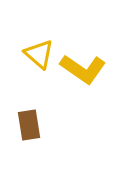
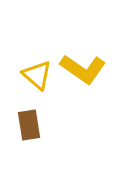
yellow triangle: moved 2 px left, 21 px down
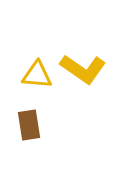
yellow triangle: rotated 36 degrees counterclockwise
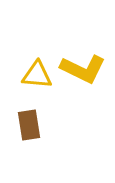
yellow L-shape: rotated 9 degrees counterclockwise
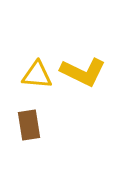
yellow L-shape: moved 3 px down
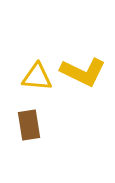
yellow triangle: moved 2 px down
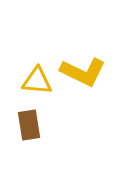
yellow triangle: moved 4 px down
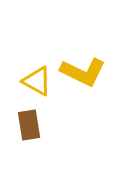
yellow triangle: rotated 24 degrees clockwise
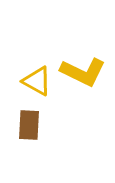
brown rectangle: rotated 12 degrees clockwise
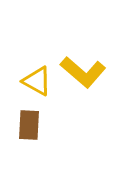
yellow L-shape: rotated 15 degrees clockwise
